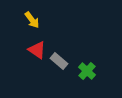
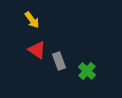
gray rectangle: rotated 30 degrees clockwise
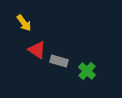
yellow arrow: moved 8 px left, 3 px down
gray rectangle: rotated 54 degrees counterclockwise
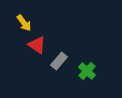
red triangle: moved 5 px up
gray rectangle: rotated 66 degrees counterclockwise
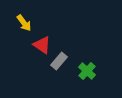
red triangle: moved 5 px right
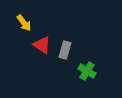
gray rectangle: moved 6 px right, 11 px up; rotated 24 degrees counterclockwise
green cross: rotated 12 degrees counterclockwise
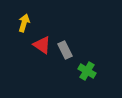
yellow arrow: rotated 126 degrees counterclockwise
gray rectangle: rotated 42 degrees counterclockwise
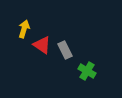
yellow arrow: moved 6 px down
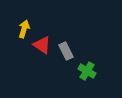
gray rectangle: moved 1 px right, 1 px down
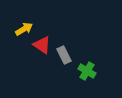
yellow arrow: rotated 42 degrees clockwise
gray rectangle: moved 2 px left, 4 px down
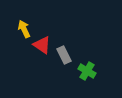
yellow arrow: rotated 84 degrees counterclockwise
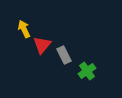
red triangle: rotated 36 degrees clockwise
green cross: rotated 24 degrees clockwise
